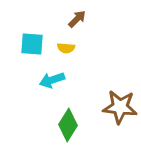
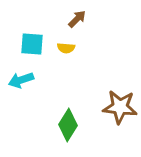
cyan arrow: moved 31 px left
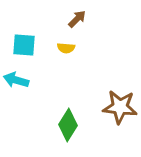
cyan square: moved 8 px left, 1 px down
cyan arrow: moved 5 px left; rotated 35 degrees clockwise
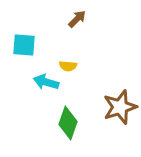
yellow semicircle: moved 2 px right, 18 px down
cyan arrow: moved 30 px right, 2 px down
brown star: rotated 24 degrees counterclockwise
green diamond: moved 2 px up; rotated 12 degrees counterclockwise
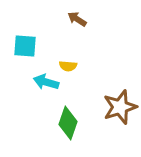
brown arrow: rotated 102 degrees counterclockwise
cyan square: moved 1 px right, 1 px down
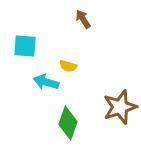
brown arrow: moved 6 px right; rotated 24 degrees clockwise
yellow semicircle: rotated 12 degrees clockwise
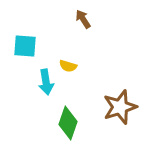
cyan arrow: rotated 115 degrees counterclockwise
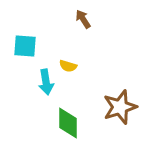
green diamond: rotated 20 degrees counterclockwise
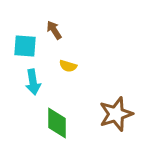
brown arrow: moved 29 px left, 11 px down
cyan arrow: moved 13 px left
brown star: moved 4 px left, 7 px down
green diamond: moved 11 px left
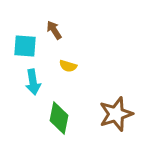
green diamond: moved 2 px right, 5 px up; rotated 12 degrees clockwise
